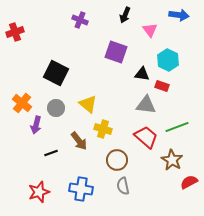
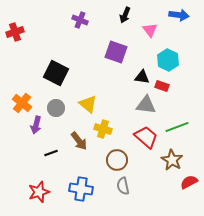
black triangle: moved 3 px down
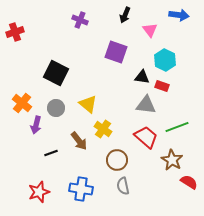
cyan hexagon: moved 3 px left
yellow cross: rotated 18 degrees clockwise
red semicircle: rotated 60 degrees clockwise
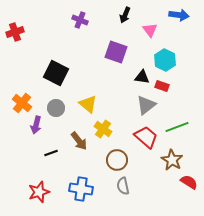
gray triangle: rotated 45 degrees counterclockwise
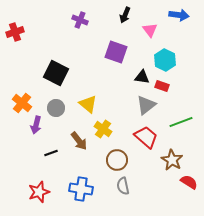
green line: moved 4 px right, 5 px up
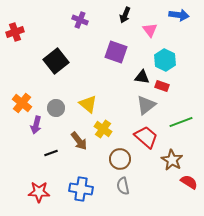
black square: moved 12 px up; rotated 25 degrees clockwise
brown circle: moved 3 px right, 1 px up
red star: rotated 20 degrees clockwise
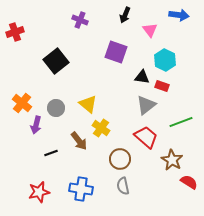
yellow cross: moved 2 px left, 1 px up
red star: rotated 15 degrees counterclockwise
